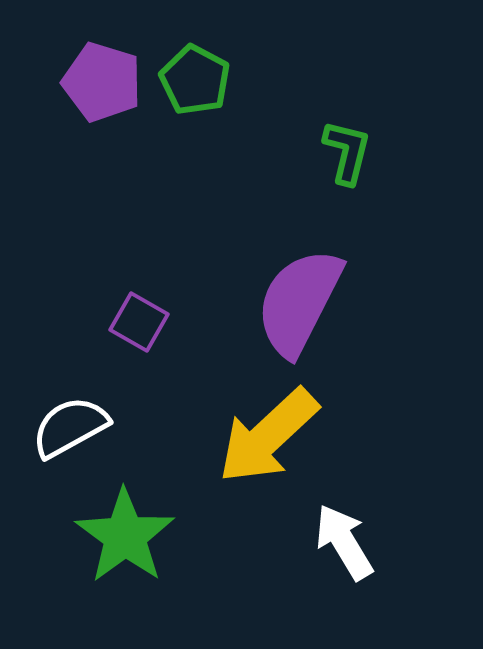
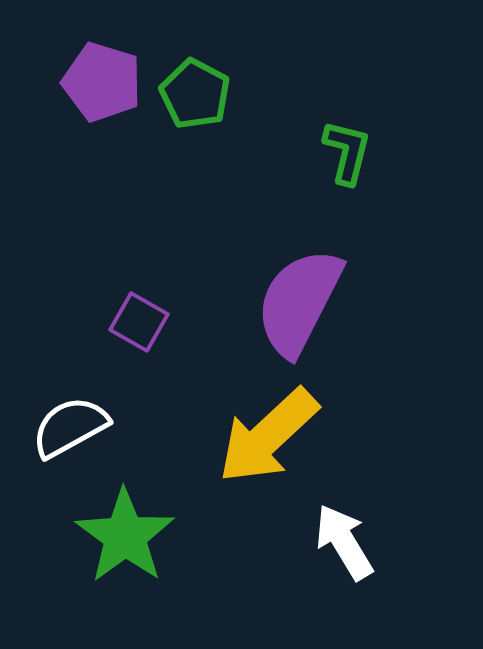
green pentagon: moved 14 px down
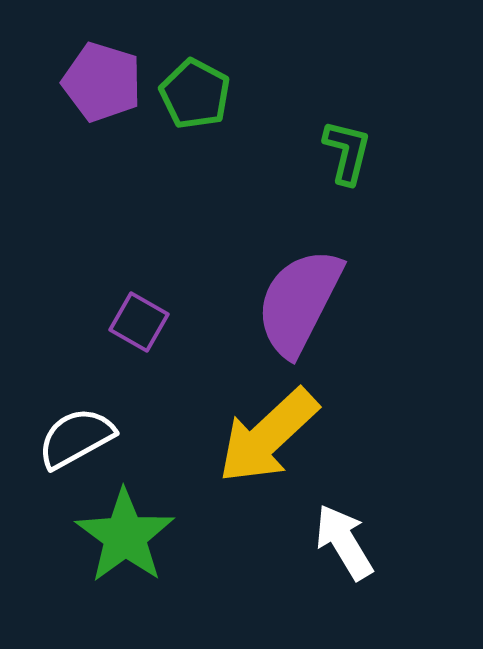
white semicircle: moved 6 px right, 11 px down
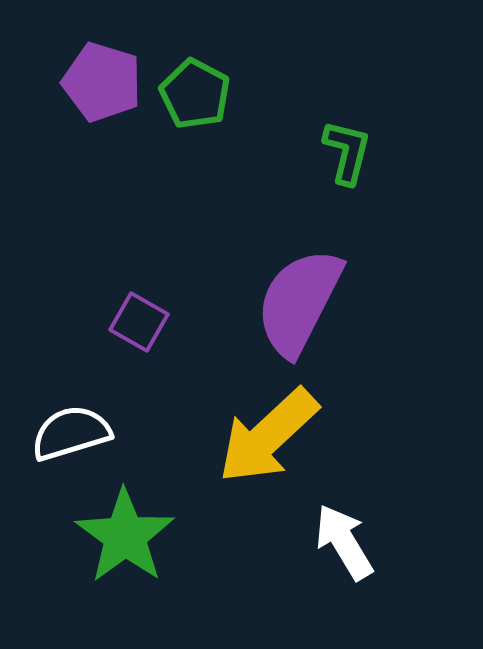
white semicircle: moved 5 px left, 5 px up; rotated 12 degrees clockwise
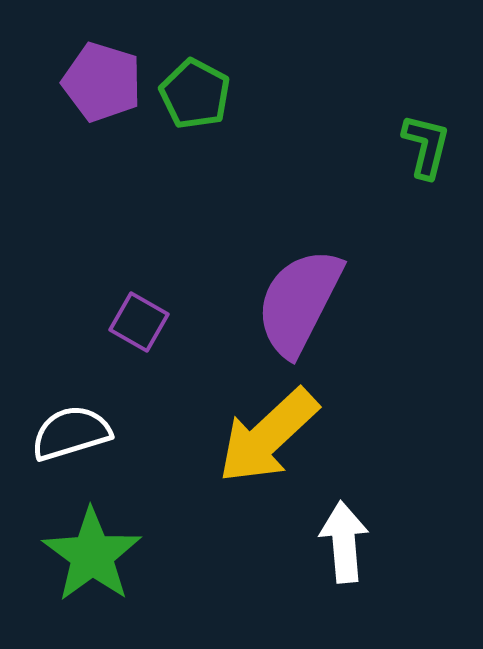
green L-shape: moved 79 px right, 6 px up
green star: moved 33 px left, 19 px down
white arrow: rotated 26 degrees clockwise
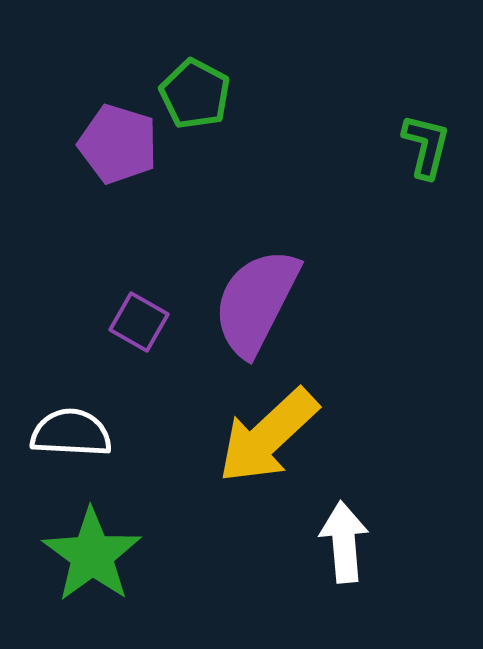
purple pentagon: moved 16 px right, 62 px down
purple semicircle: moved 43 px left
white semicircle: rotated 20 degrees clockwise
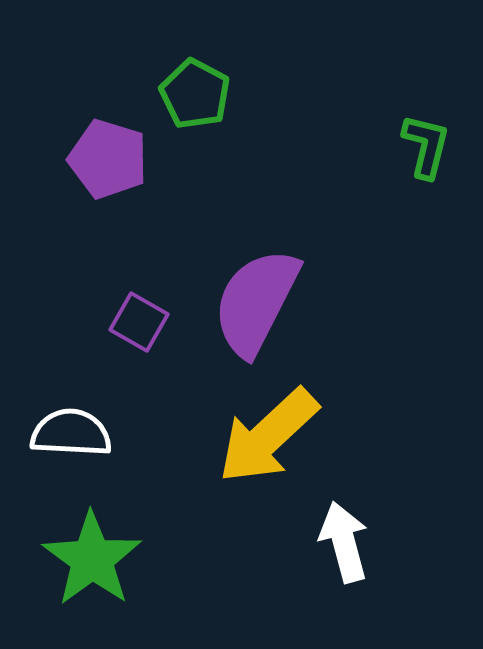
purple pentagon: moved 10 px left, 15 px down
white arrow: rotated 10 degrees counterclockwise
green star: moved 4 px down
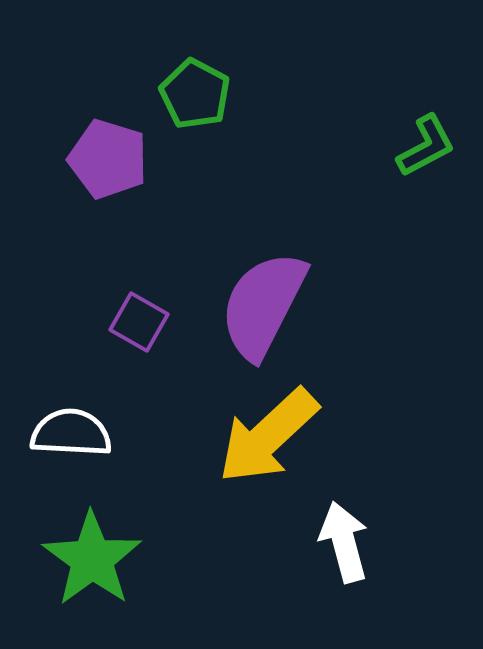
green L-shape: rotated 48 degrees clockwise
purple semicircle: moved 7 px right, 3 px down
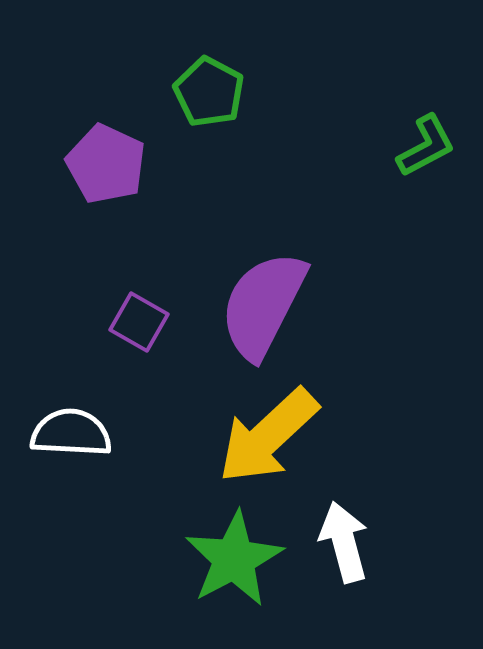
green pentagon: moved 14 px right, 2 px up
purple pentagon: moved 2 px left, 5 px down; rotated 8 degrees clockwise
green star: moved 142 px right; rotated 8 degrees clockwise
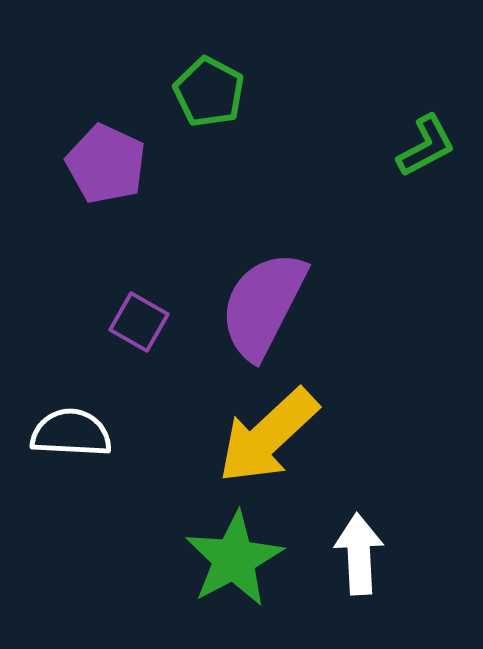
white arrow: moved 15 px right, 12 px down; rotated 12 degrees clockwise
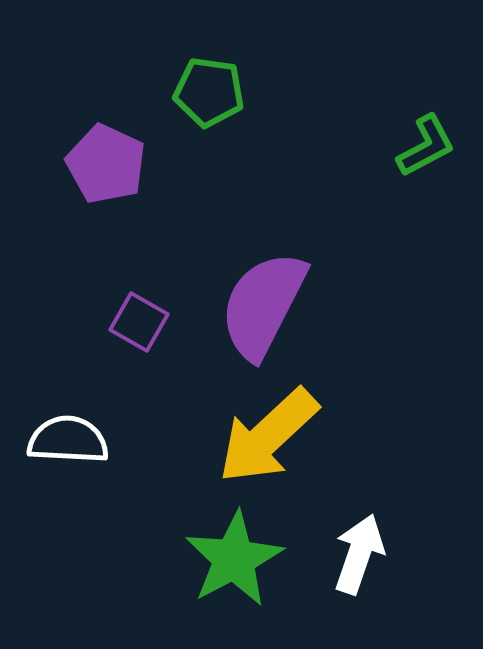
green pentagon: rotated 20 degrees counterclockwise
white semicircle: moved 3 px left, 7 px down
white arrow: rotated 22 degrees clockwise
